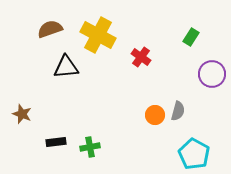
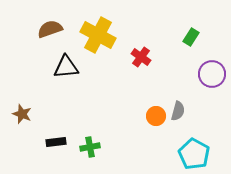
orange circle: moved 1 px right, 1 px down
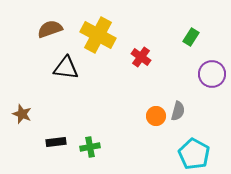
black triangle: moved 1 px down; rotated 12 degrees clockwise
